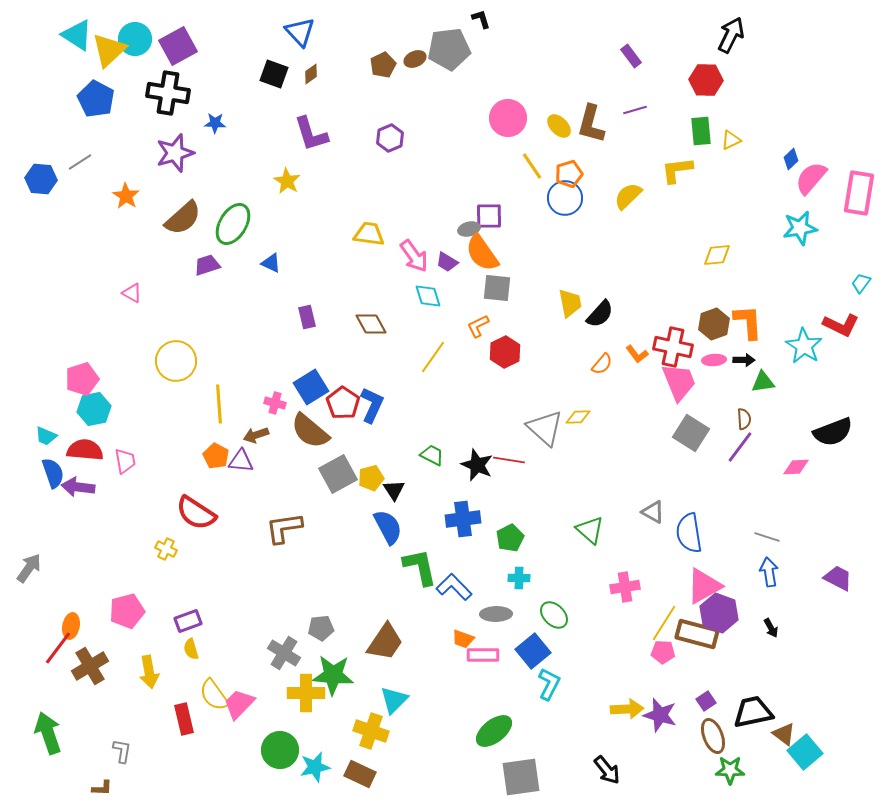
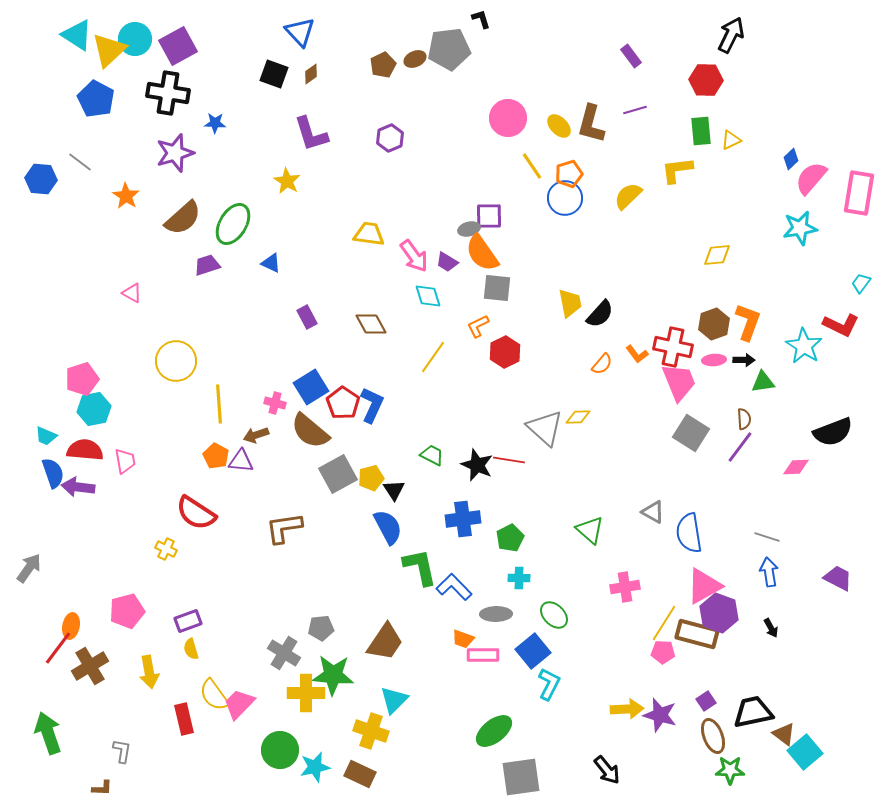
gray line at (80, 162): rotated 70 degrees clockwise
purple rectangle at (307, 317): rotated 15 degrees counterclockwise
orange L-shape at (748, 322): rotated 24 degrees clockwise
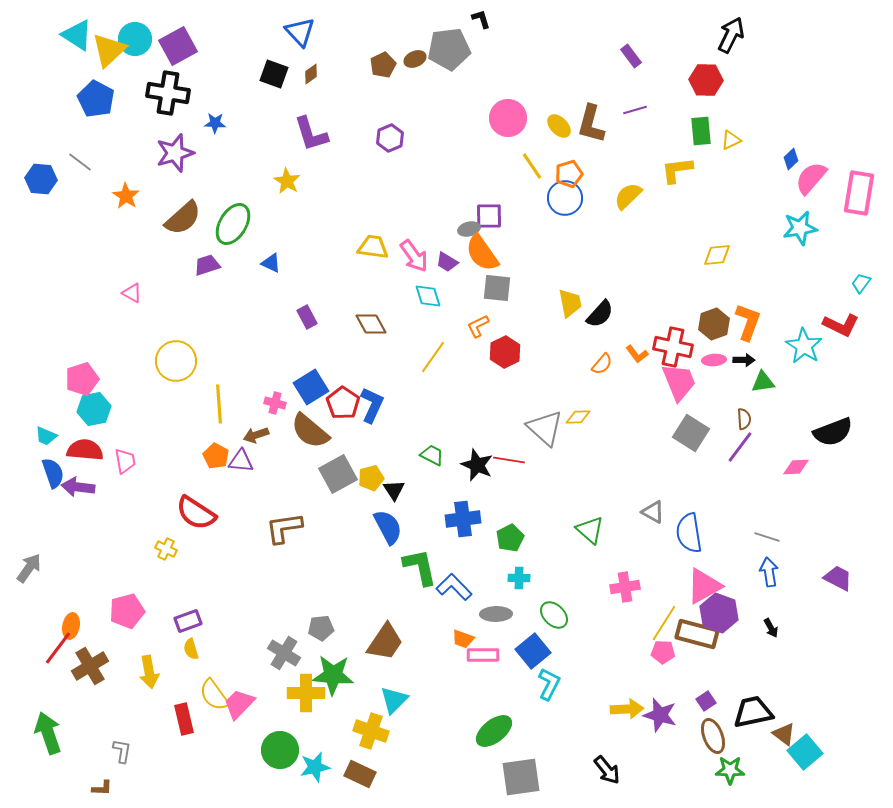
yellow trapezoid at (369, 234): moved 4 px right, 13 px down
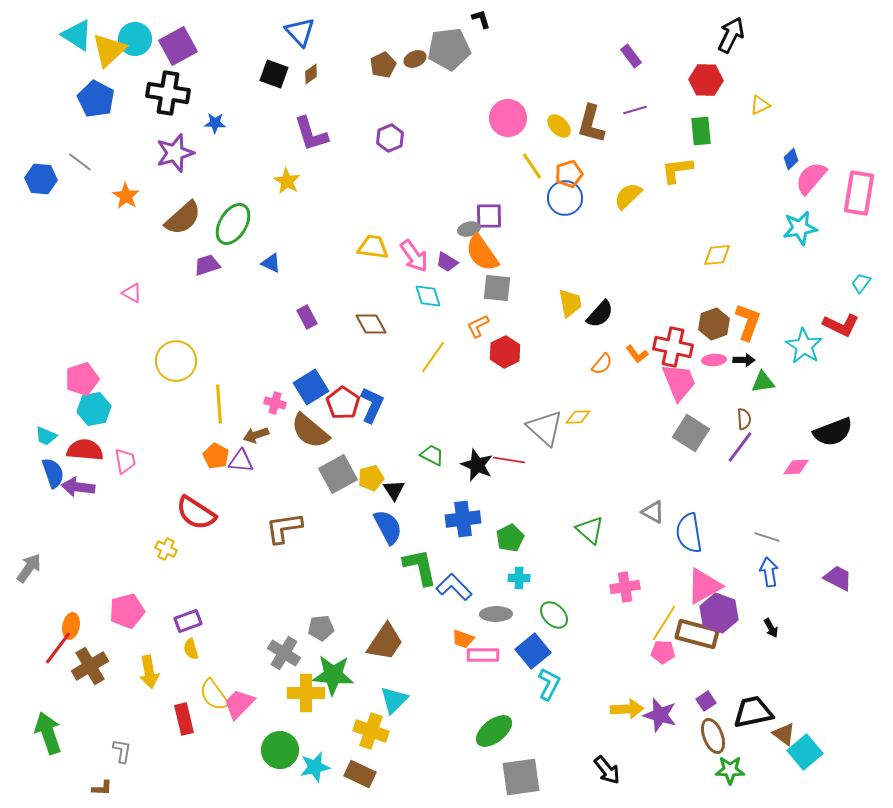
yellow triangle at (731, 140): moved 29 px right, 35 px up
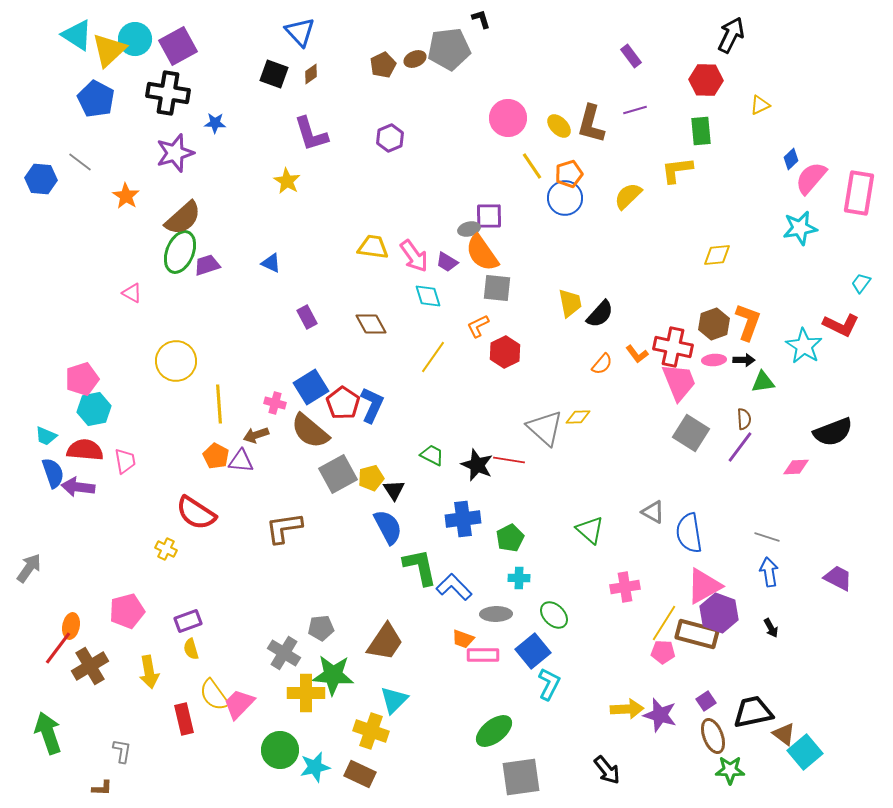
green ellipse at (233, 224): moved 53 px left, 28 px down; rotated 9 degrees counterclockwise
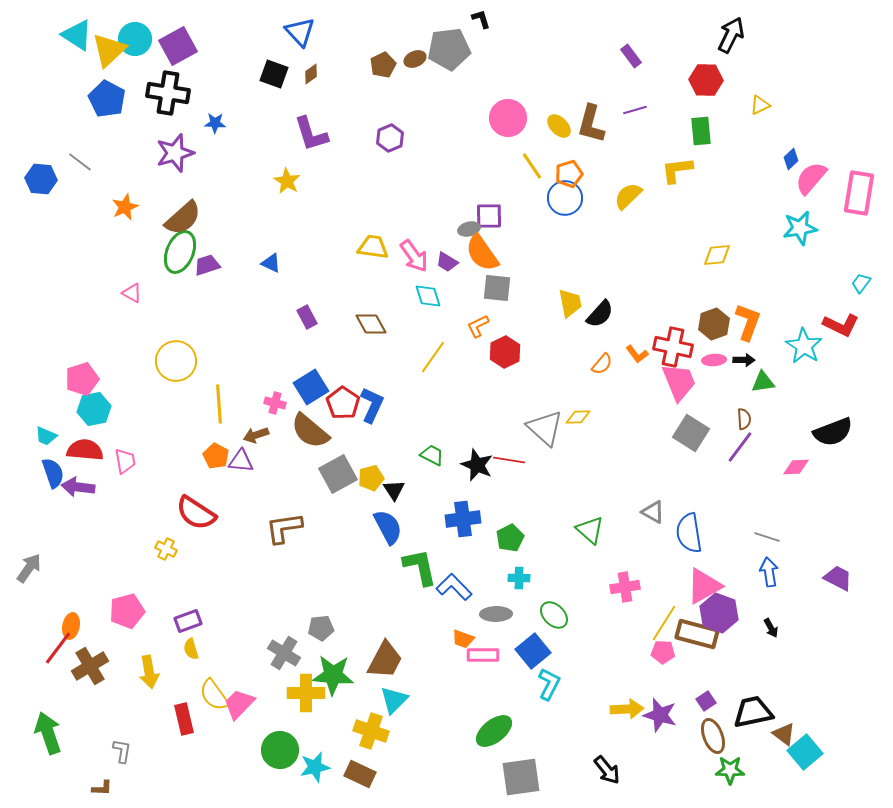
blue pentagon at (96, 99): moved 11 px right
orange star at (126, 196): moved 1 px left, 11 px down; rotated 16 degrees clockwise
brown trapezoid at (385, 642): moved 18 px down; rotated 6 degrees counterclockwise
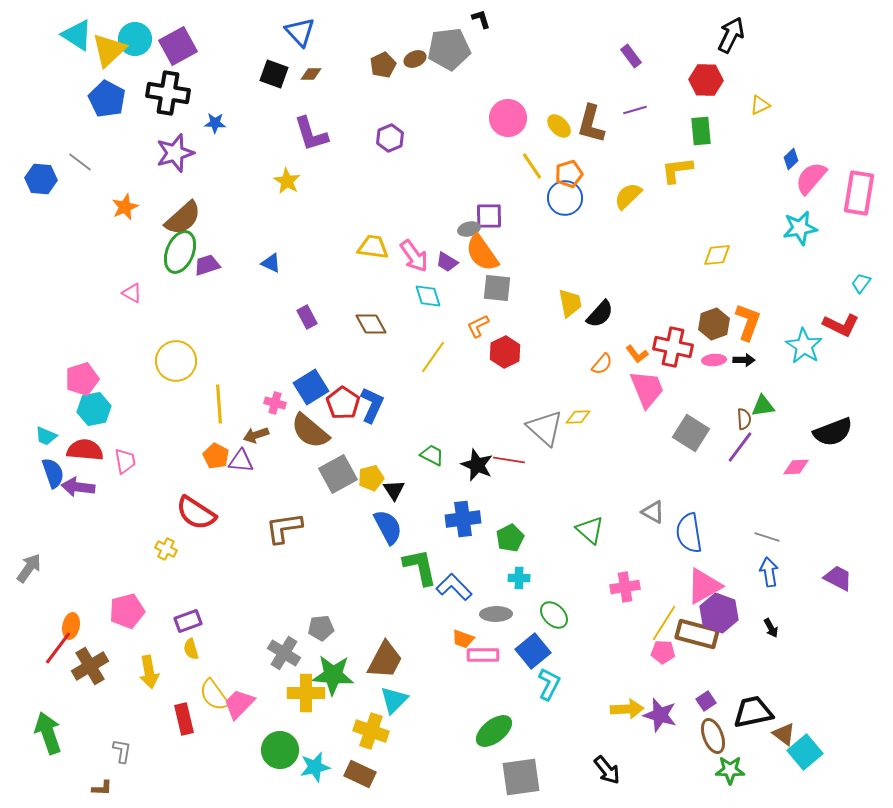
brown diamond at (311, 74): rotated 35 degrees clockwise
pink trapezoid at (679, 382): moved 32 px left, 7 px down
green triangle at (763, 382): moved 24 px down
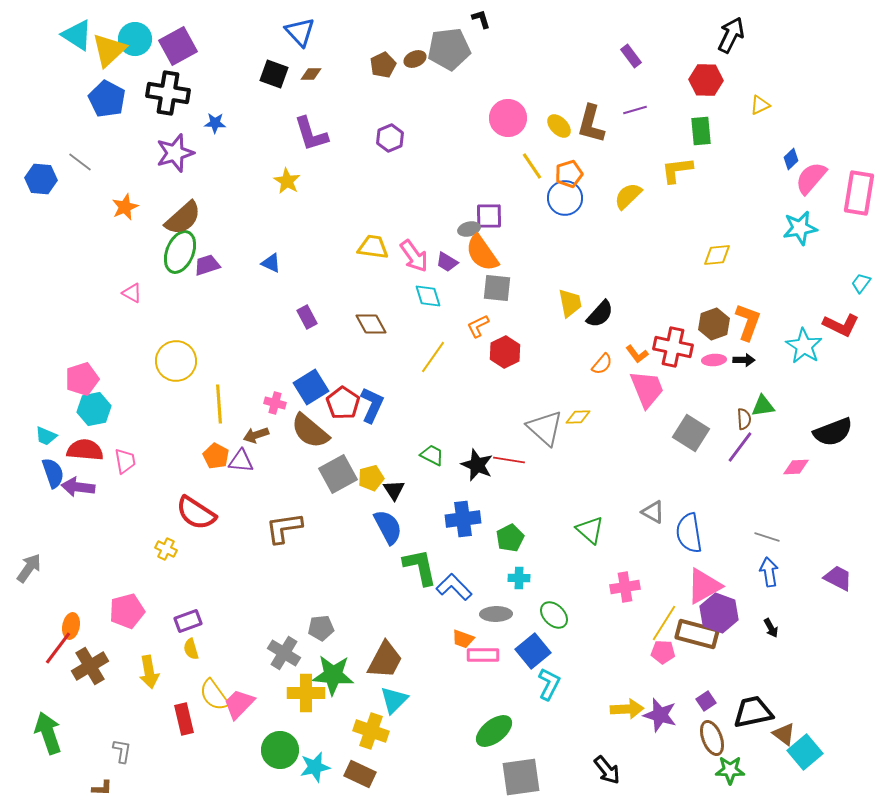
brown ellipse at (713, 736): moved 1 px left, 2 px down
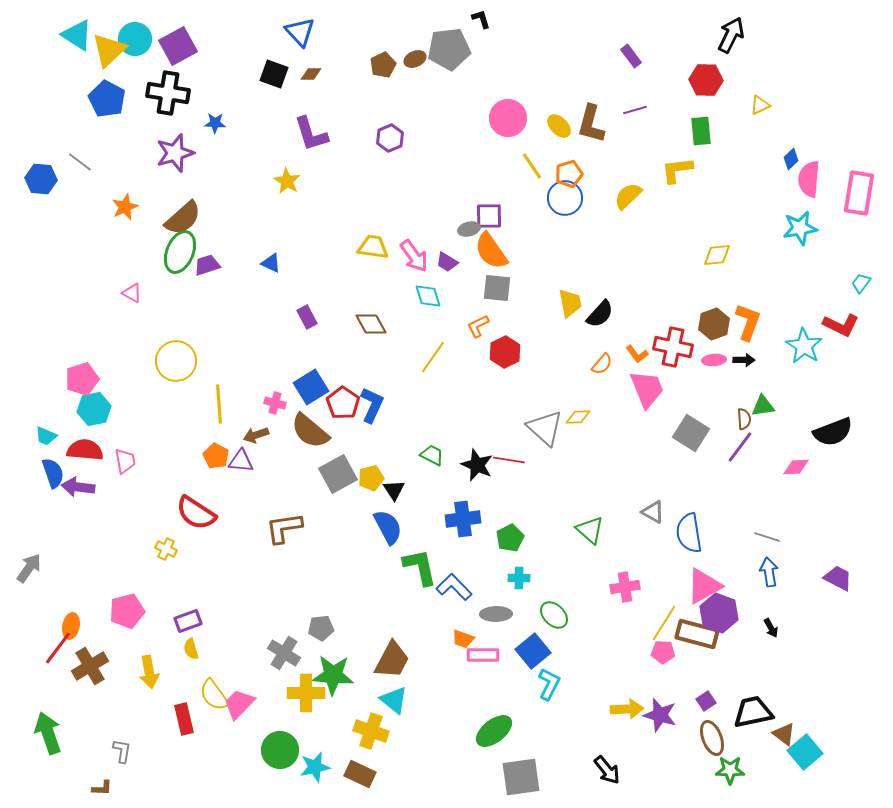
pink semicircle at (811, 178): moved 2 px left, 1 px down; rotated 36 degrees counterclockwise
orange semicircle at (482, 253): moved 9 px right, 2 px up
brown trapezoid at (385, 660): moved 7 px right
cyan triangle at (394, 700): rotated 36 degrees counterclockwise
